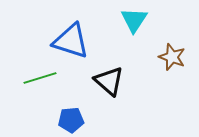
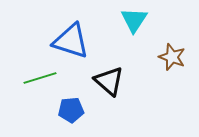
blue pentagon: moved 10 px up
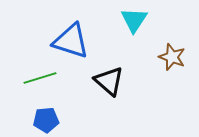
blue pentagon: moved 25 px left, 10 px down
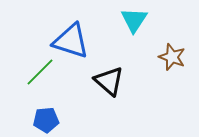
green line: moved 6 px up; rotated 28 degrees counterclockwise
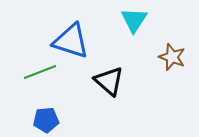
green line: rotated 24 degrees clockwise
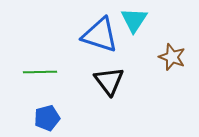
blue triangle: moved 29 px right, 6 px up
green line: rotated 20 degrees clockwise
black triangle: rotated 12 degrees clockwise
blue pentagon: moved 1 px right, 2 px up; rotated 10 degrees counterclockwise
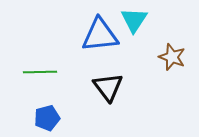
blue triangle: rotated 24 degrees counterclockwise
black triangle: moved 1 px left, 6 px down
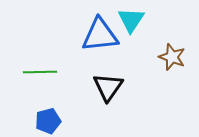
cyan triangle: moved 3 px left
black triangle: rotated 12 degrees clockwise
blue pentagon: moved 1 px right, 3 px down
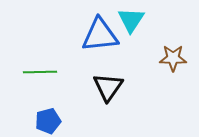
brown star: moved 1 px right, 1 px down; rotated 20 degrees counterclockwise
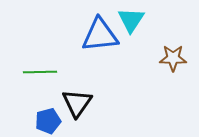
black triangle: moved 31 px left, 16 px down
